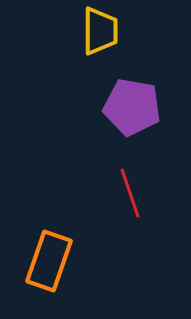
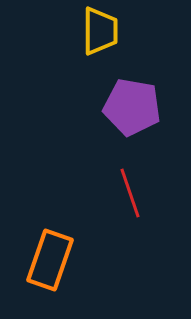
orange rectangle: moved 1 px right, 1 px up
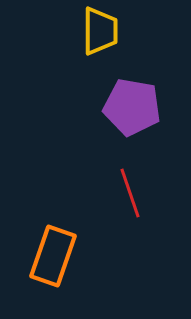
orange rectangle: moved 3 px right, 4 px up
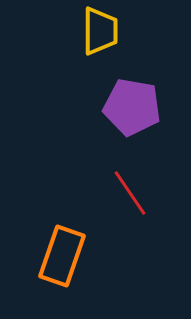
red line: rotated 15 degrees counterclockwise
orange rectangle: moved 9 px right
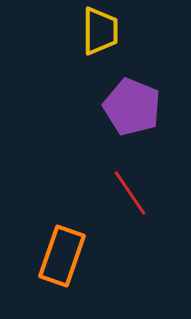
purple pentagon: rotated 12 degrees clockwise
